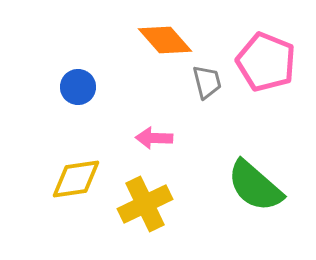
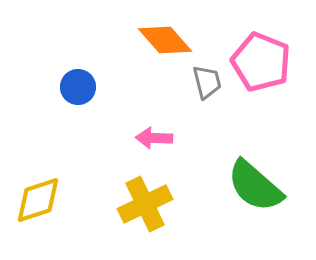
pink pentagon: moved 5 px left
yellow diamond: moved 38 px left, 21 px down; rotated 10 degrees counterclockwise
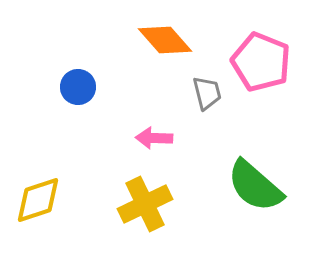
gray trapezoid: moved 11 px down
